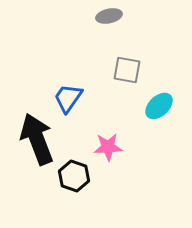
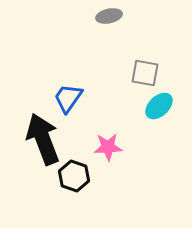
gray square: moved 18 px right, 3 px down
black arrow: moved 6 px right
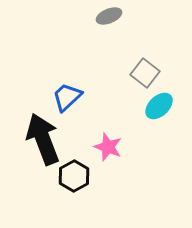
gray ellipse: rotated 10 degrees counterclockwise
gray square: rotated 28 degrees clockwise
blue trapezoid: moved 1 px left, 1 px up; rotated 12 degrees clockwise
pink star: rotated 24 degrees clockwise
black hexagon: rotated 12 degrees clockwise
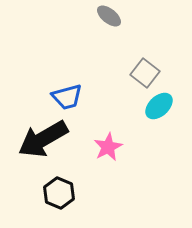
gray ellipse: rotated 60 degrees clockwise
blue trapezoid: rotated 152 degrees counterclockwise
black arrow: rotated 99 degrees counterclockwise
pink star: rotated 24 degrees clockwise
black hexagon: moved 15 px left, 17 px down; rotated 8 degrees counterclockwise
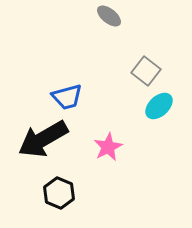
gray square: moved 1 px right, 2 px up
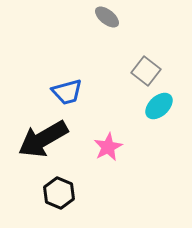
gray ellipse: moved 2 px left, 1 px down
blue trapezoid: moved 5 px up
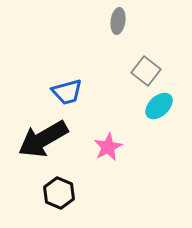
gray ellipse: moved 11 px right, 4 px down; rotated 60 degrees clockwise
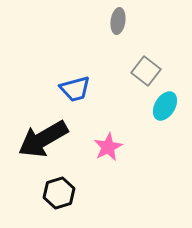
blue trapezoid: moved 8 px right, 3 px up
cyan ellipse: moved 6 px right; rotated 16 degrees counterclockwise
black hexagon: rotated 20 degrees clockwise
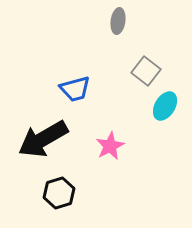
pink star: moved 2 px right, 1 px up
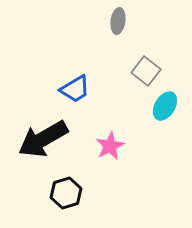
blue trapezoid: rotated 16 degrees counterclockwise
black hexagon: moved 7 px right
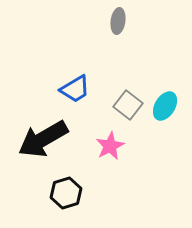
gray square: moved 18 px left, 34 px down
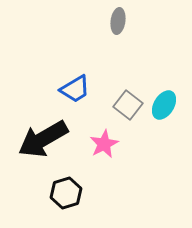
cyan ellipse: moved 1 px left, 1 px up
pink star: moved 6 px left, 2 px up
